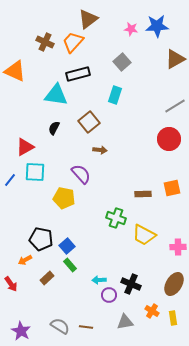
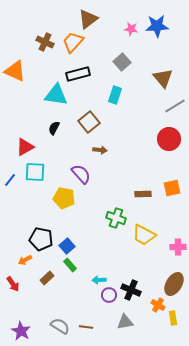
brown triangle at (175, 59): moved 12 px left, 19 px down; rotated 40 degrees counterclockwise
red arrow at (11, 284): moved 2 px right
black cross at (131, 284): moved 6 px down
orange cross at (152, 311): moved 6 px right, 6 px up
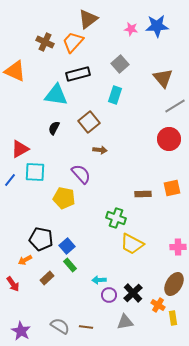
gray square at (122, 62): moved 2 px left, 2 px down
red triangle at (25, 147): moved 5 px left, 2 px down
yellow trapezoid at (144, 235): moved 12 px left, 9 px down
black cross at (131, 290): moved 2 px right, 3 px down; rotated 24 degrees clockwise
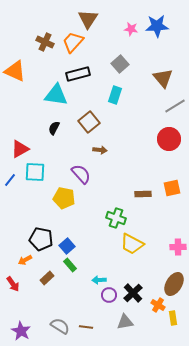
brown triangle at (88, 19): rotated 20 degrees counterclockwise
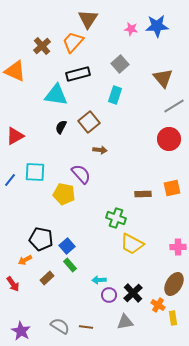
brown cross at (45, 42): moved 3 px left, 4 px down; rotated 24 degrees clockwise
gray line at (175, 106): moved 1 px left
black semicircle at (54, 128): moved 7 px right, 1 px up
red triangle at (20, 149): moved 5 px left, 13 px up
yellow pentagon at (64, 198): moved 4 px up
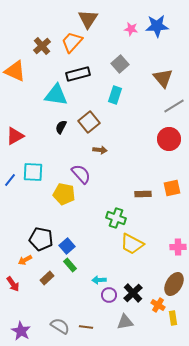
orange trapezoid at (73, 42): moved 1 px left
cyan square at (35, 172): moved 2 px left
